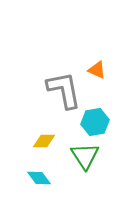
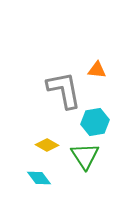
orange triangle: rotated 18 degrees counterclockwise
yellow diamond: moved 3 px right, 4 px down; rotated 30 degrees clockwise
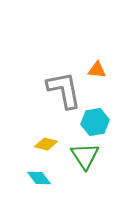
yellow diamond: moved 1 px left, 1 px up; rotated 15 degrees counterclockwise
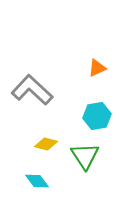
orange triangle: moved 2 px up; rotated 30 degrees counterclockwise
gray L-shape: moved 32 px left; rotated 36 degrees counterclockwise
cyan hexagon: moved 2 px right, 6 px up
cyan diamond: moved 2 px left, 3 px down
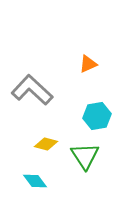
orange triangle: moved 9 px left, 4 px up
cyan diamond: moved 2 px left
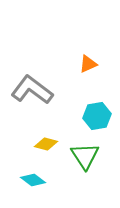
gray L-shape: rotated 6 degrees counterclockwise
cyan diamond: moved 2 px left, 1 px up; rotated 15 degrees counterclockwise
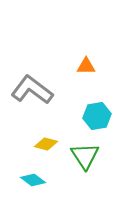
orange triangle: moved 2 px left, 2 px down; rotated 24 degrees clockwise
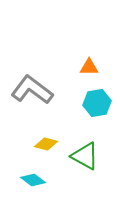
orange triangle: moved 3 px right, 1 px down
cyan hexagon: moved 13 px up
green triangle: rotated 28 degrees counterclockwise
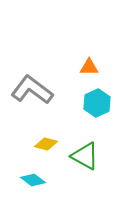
cyan hexagon: rotated 16 degrees counterclockwise
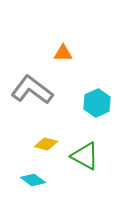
orange triangle: moved 26 px left, 14 px up
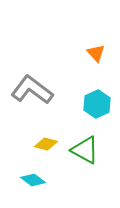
orange triangle: moved 33 px right; rotated 48 degrees clockwise
cyan hexagon: moved 1 px down
green triangle: moved 6 px up
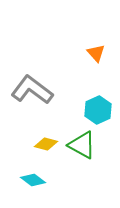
cyan hexagon: moved 1 px right, 6 px down
green triangle: moved 3 px left, 5 px up
